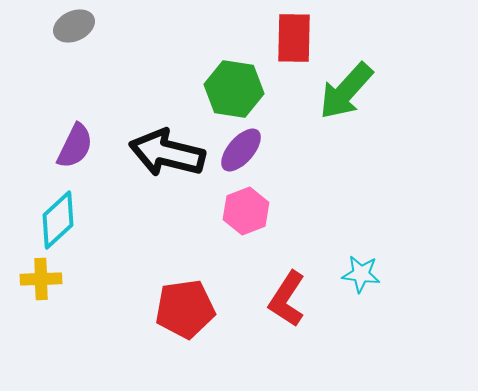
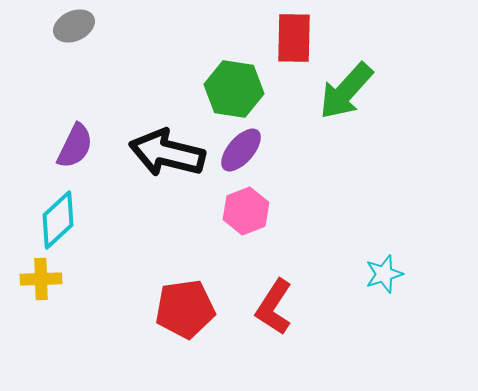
cyan star: moved 23 px right; rotated 24 degrees counterclockwise
red L-shape: moved 13 px left, 8 px down
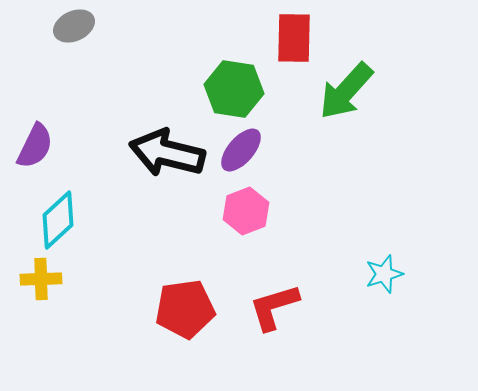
purple semicircle: moved 40 px left
red L-shape: rotated 40 degrees clockwise
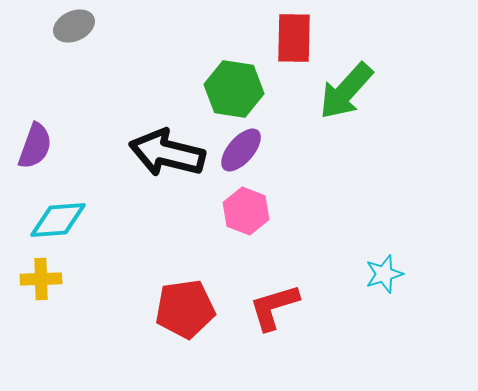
purple semicircle: rotated 6 degrees counterclockwise
pink hexagon: rotated 18 degrees counterclockwise
cyan diamond: rotated 38 degrees clockwise
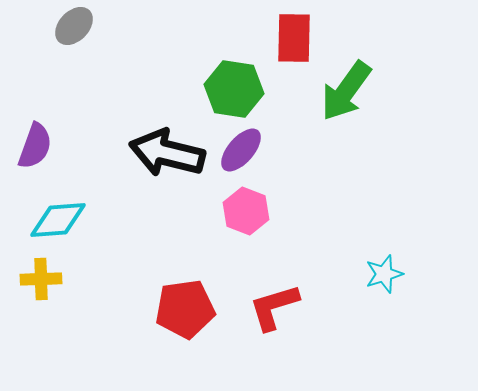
gray ellipse: rotated 21 degrees counterclockwise
green arrow: rotated 6 degrees counterclockwise
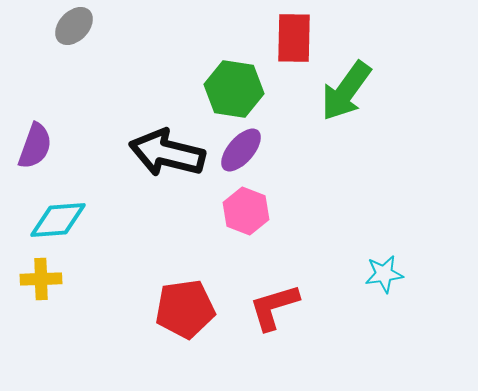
cyan star: rotated 9 degrees clockwise
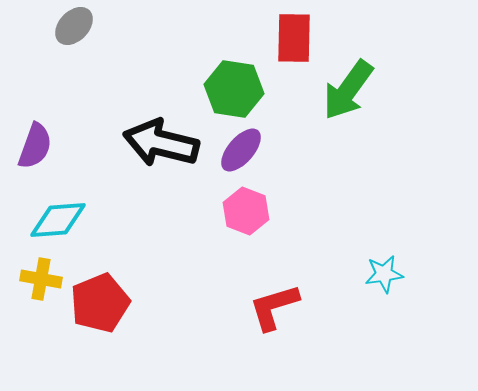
green arrow: moved 2 px right, 1 px up
black arrow: moved 6 px left, 10 px up
yellow cross: rotated 12 degrees clockwise
red pentagon: moved 85 px left, 6 px up; rotated 14 degrees counterclockwise
